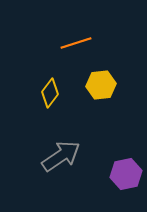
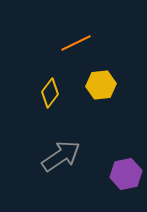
orange line: rotated 8 degrees counterclockwise
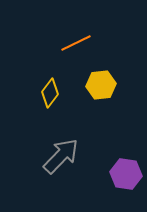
gray arrow: rotated 12 degrees counterclockwise
purple hexagon: rotated 20 degrees clockwise
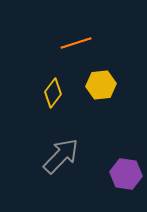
orange line: rotated 8 degrees clockwise
yellow diamond: moved 3 px right
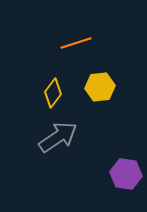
yellow hexagon: moved 1 px left, 2 px down
gray arrow: moved 3 px left, 19 px up; rotated 12 degrees clockwise
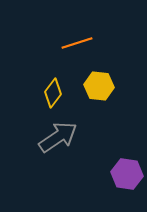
orange line: moved 1 px right
yellow hexagon: moved 1 px left, 1 px up; rotated 12 degrees clockwise
purple hexagon: moved 1 px right
